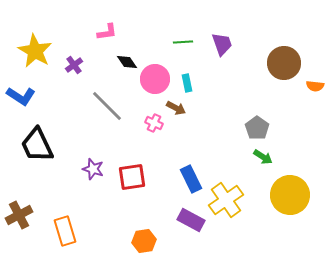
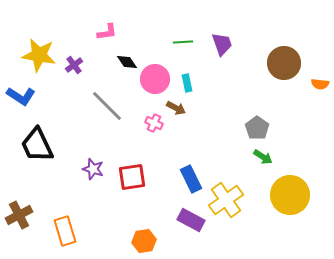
yellow star: moved 4 px right, 4 px down; rotated 20 degrees counterclockwise
orange semicircle: moved 5 px right, 2 px up
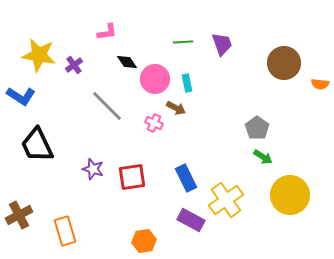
blue rectangle: moved 5 px left, 1 px up
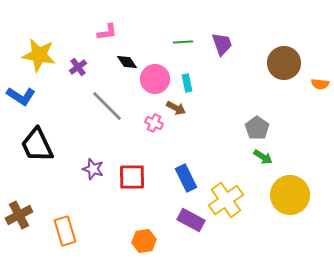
purple cross: moved 4 px right, 2 px down
red square: rotated 8 degrees clockwise
